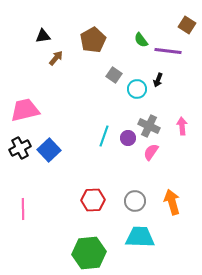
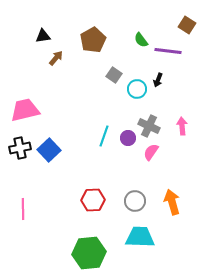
black cross: rotated 15 degrees clockwise
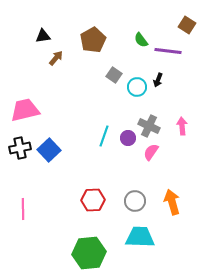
cyan circle: moved 2 px up
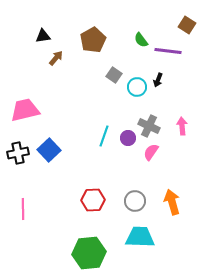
black cross: moved 2 px left, 5 px down
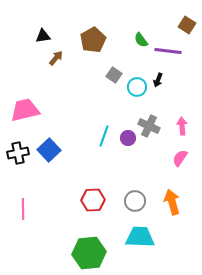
pink semicircle: moved 29 px right, 6 px down
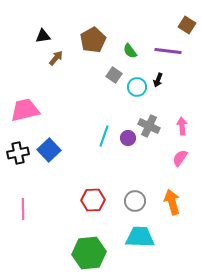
green semicircle: moved 11 px left, 11 px down
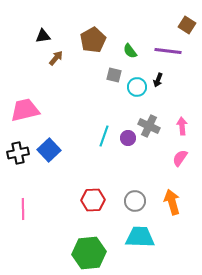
gray square: rotated 21 degrees counterclockwise
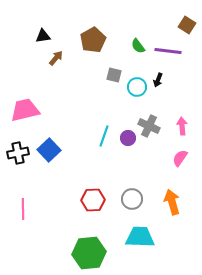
green semicircle: moved 8 px right, 5 px up
gray circle: moved 3 px left, 2 px up
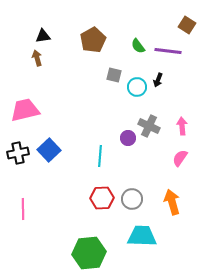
brown arrow: moved 19 px left; rotated 56 degrees counterclockwise
cyan line: moved 4 px left, 20 px down; rotated 15 degrees counterclockwise
red hexagon: moved 9 px right, 2 px up
cyan trapezoid: moved 2 px right, 1 px up
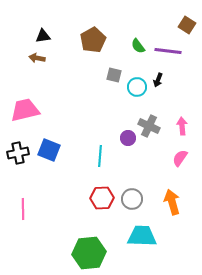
brown arrow: rotated 63 degrees counterclockwise
blue square: rotated 25 degrees counterclockwise
